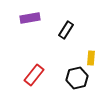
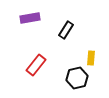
red rectangle: moved 2 px right, 10 px up
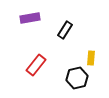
black rectangle: moved 1 px left
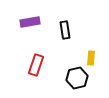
purple rectangle: moved 4 px down
black rectangle: rotated 42 degrees counterclockwise
red rectangle: rotated 20 degrees counterclockwise
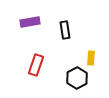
black hexagon: rotated 15 degrees counterclockwise
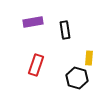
purple rectangle: moved 3 px right
yellow rectangle: moved 2 px left
black hexagon: rotated 15 degrees counterclockwise
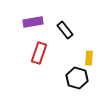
black rectangle: rotated 30 degrees counterclockwise
red rectangle: moved 3 px right, 12 px up
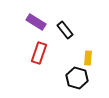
purple rectangle: moved 3 px right; rotated 42 degrees clockwise
yellow rectangle: moved 1 px left
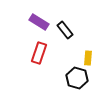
purple rectangle: moved 3 px right
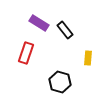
purple rectangle: moved 1 px down
red rectangle: moved 13 px left
black hexagon: moved 17 px left, 4 px down
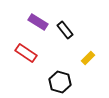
purple rectangle: moved 1 px left, 1 px up
red rectangle: rotated 75 degrees counterclockwise
yellow rectangle: rotated 40 degrees clockwise
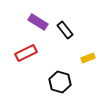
red rectangle: rotated 60 degrees counterclockwise
yellow rectangle: rotated 24 degrees clockwise
